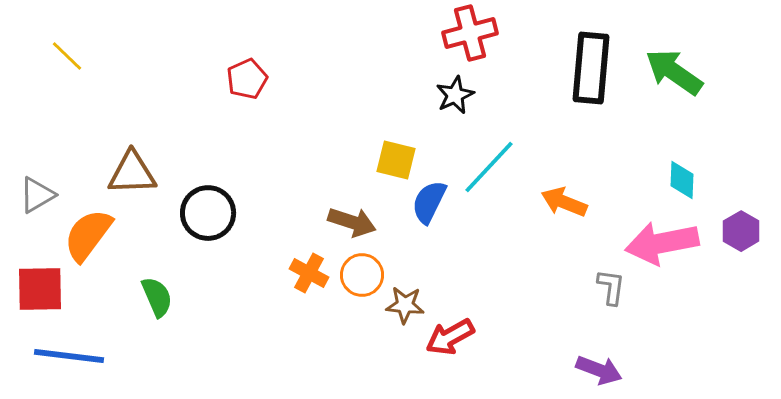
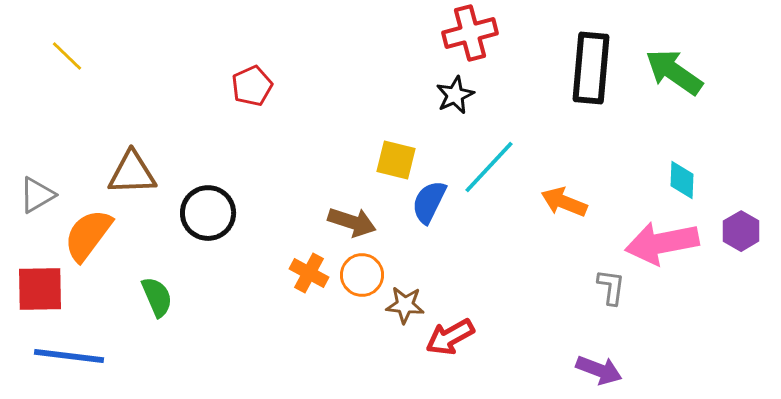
red pentagon: moved 5 px right, 7 px down
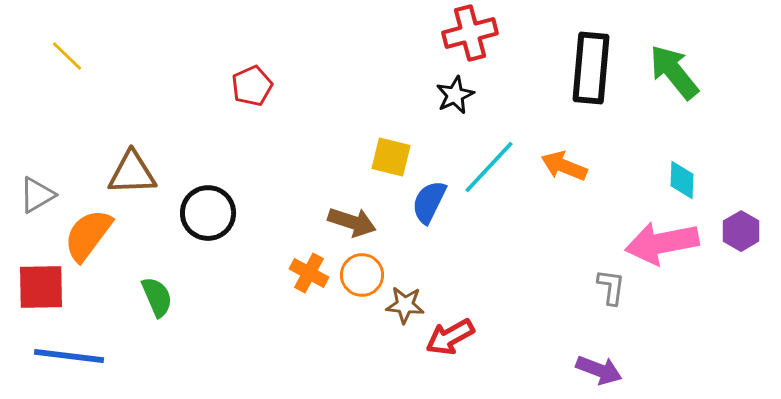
green arrow: rotated 16 degrees clockwise
yellow square: moved 5 px left, 3 px up
orange arrow: moved 36 px up
red square: moved 1 px right, 2 px up
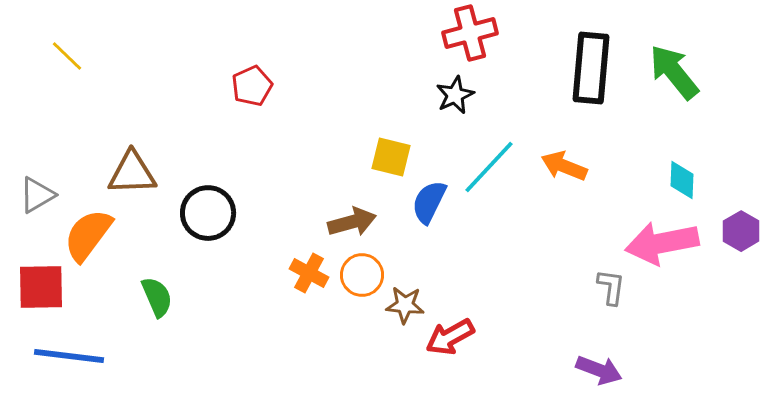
brown arrow: rotated 33 degrees counterclockwise
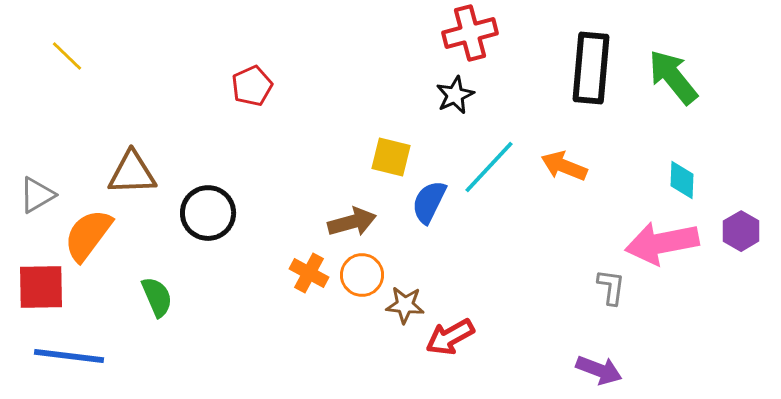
green arrow: moved 1 px left, 5 px down
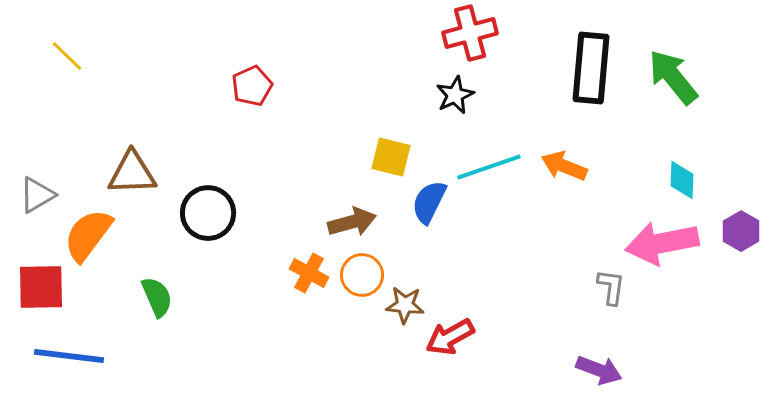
cyan line: rotated 28 degrees clockwise
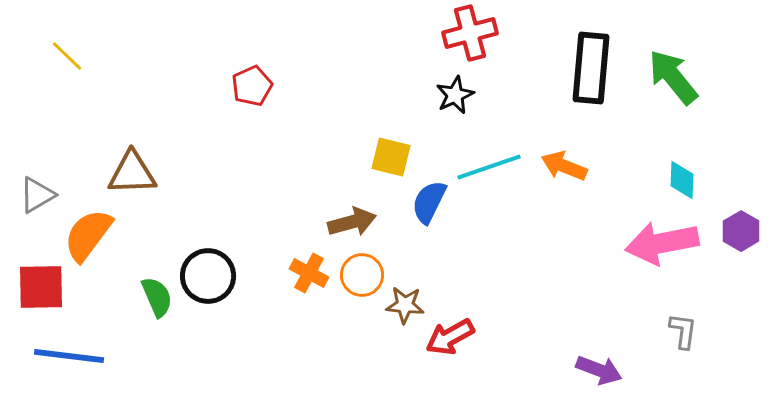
black circle: moved 63 px down
gray L-shape: moved 72 px right, 44 px down
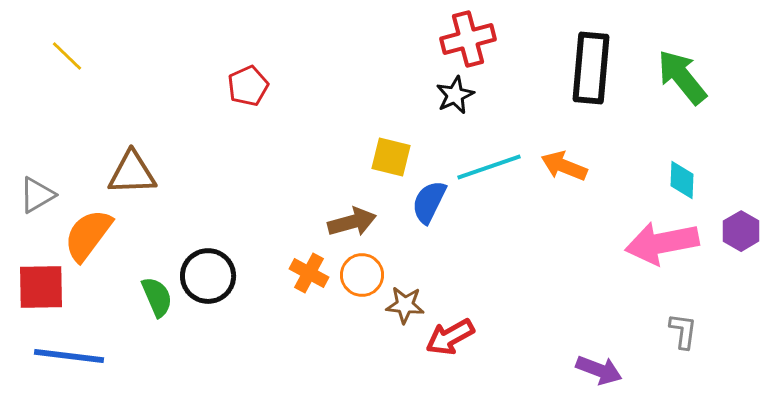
red cross: moved 2 px left, 6 px down
green arrow: moved 9 px right
red pentagon: moved 4 px left
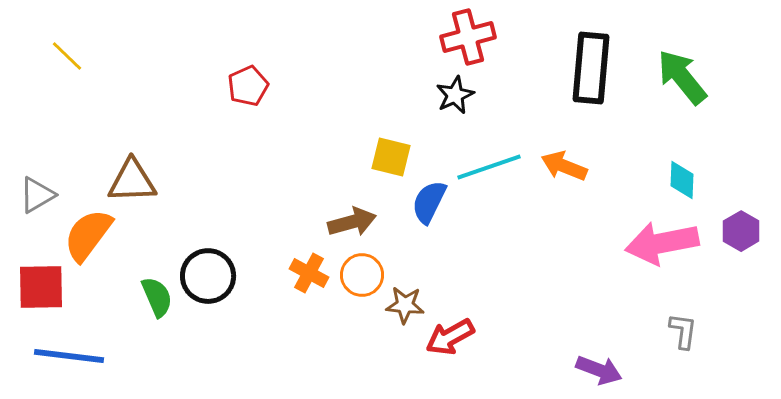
red cross: moved 2 px up
brown triangle: moved 8 px down
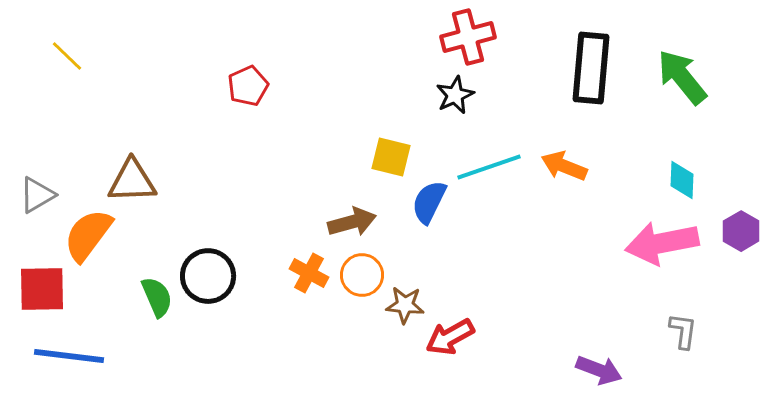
red square: moved 1 px right, 2 px down
